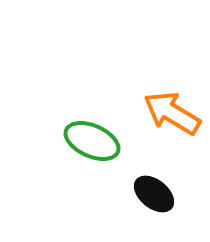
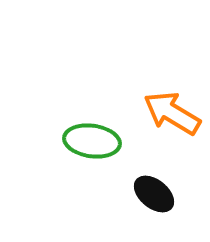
green ellipse: rotated 16 degrees counterclockwise
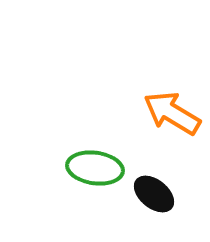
green ellipse: moved 3 px right, 27 px down
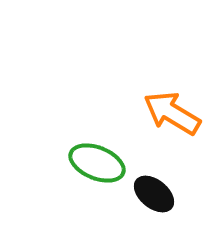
green ellipse: moved 2 px right, 5 px up; rotated 14 degrees clockwise
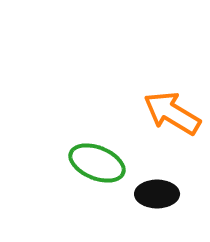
black ellipse: moved 3 px right; rotated 39 degrees counterclockwise
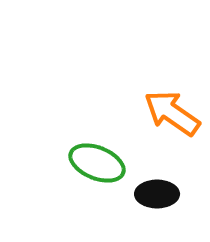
orange arrow: rotated 4 degrees clockwise
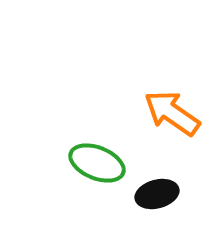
black ellipse: rotated 15 degrees counterclockwise
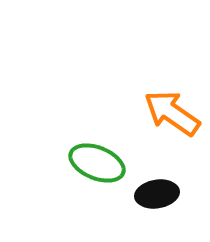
black ellipse: rotated 6 degrees clockwise
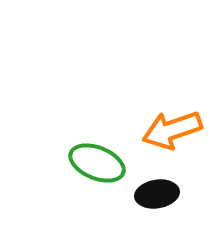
orange arrow: moved 17 px down; rotated 54 degrees counterclockwise
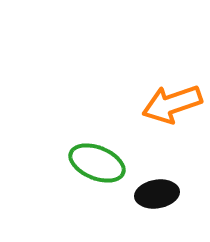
orange arrow: moved 26 px up
